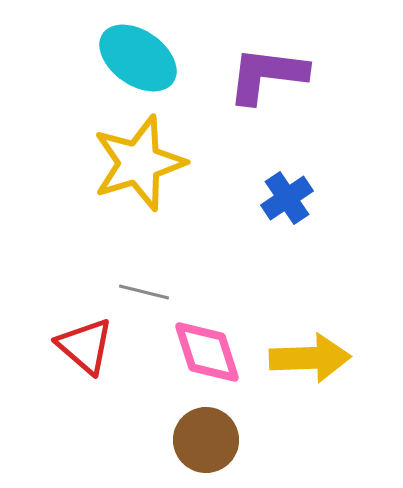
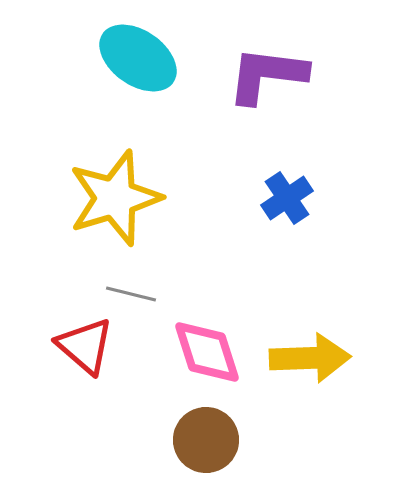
yellow star: moved 24 px left, 35 px down
gray line: moved 13 px left, 2 px down
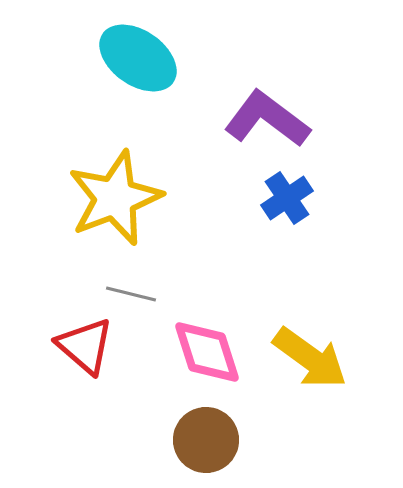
purple L-shape: moved 44 px down; rotated 30 degrees clockwise
yellow star: rotated 4 degrees counterclockwise
yellow arrow: rotated 38 degrees clockwise
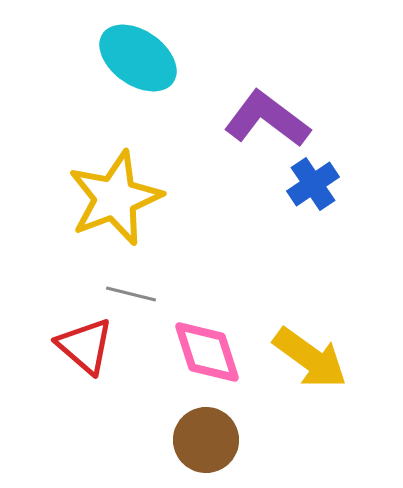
blue cross: moved 26 px right, 14 px up
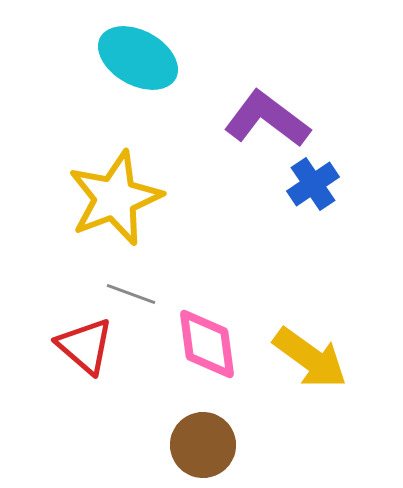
cyan ellipse: rotated 6 degrees counterclockwise
gray line: rotated 6 degrees clockwise
pink diamond: moved 8 px up; rotated 10 degrees clockwise
brown circle: moved 3 px left, 5 px down
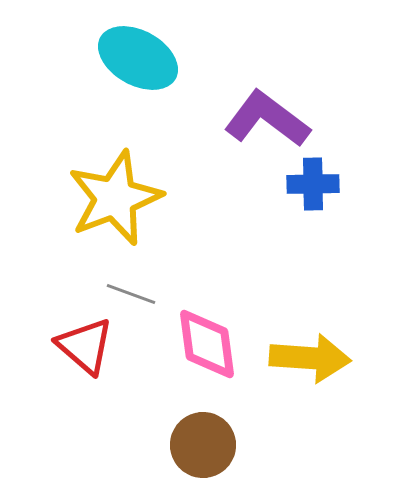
blue cross: rotated 33 degrees clockwise
yellow arrow: rotated 32 degrees counterclockwise
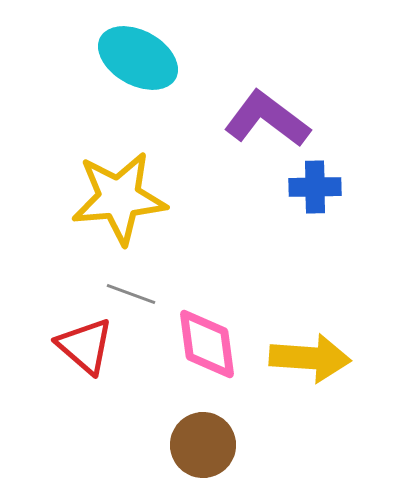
blue cross: moved 2 px right, 3 px down
yellow star: moved 4 px right; rotated 16 degrees clockwise
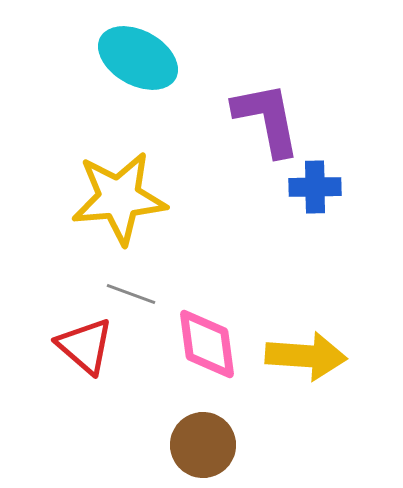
purple L-shape: rotated 42 degrees clockwise
yellow arrow: moved 4 px left, 2 px up
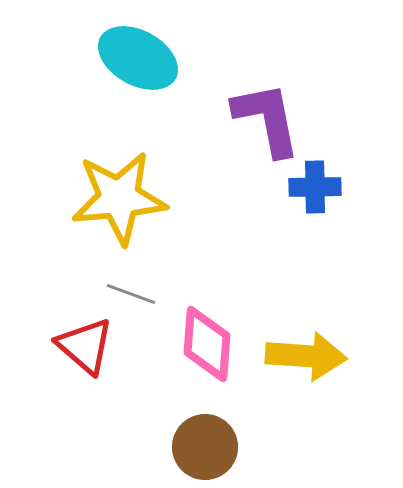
pink diamond: rotated 12 degrees clockwise
brown circle: moved 2 px right, 2 px down
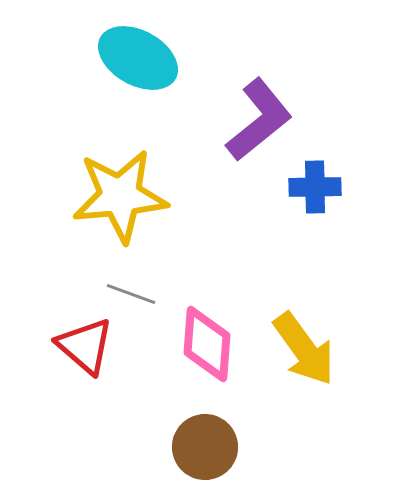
purple L-shape: moved 8 px left, 1 px down; rotated 62 degrees clockwise
yellow star: moved 1 px right, 2 px up
yellow arrow: moved 2 px left, 7 px up; rotated 50 degrees clockwise
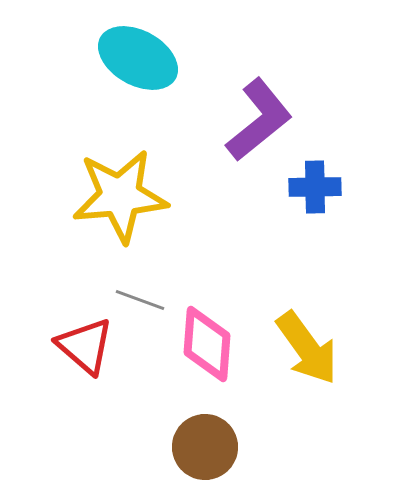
gray line: moved 9 px right, 6 px down
yellow arrow: moved 3 px right, 1 px up
